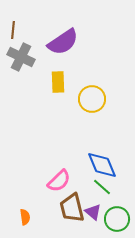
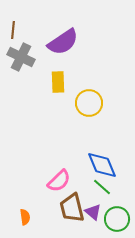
yellow circle: moved 3 px left, 4 px down
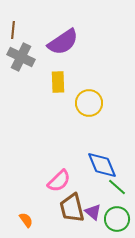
green line: moved 15 px right
orange semicircle: moved 1 px right, 3 px down; rotated 28 degrees counterclockwise
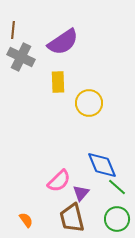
brown trapezoid: moved 10 px down
purple triangle: moved 12 px left, 19 px up; rotated 30 degrees clockwise
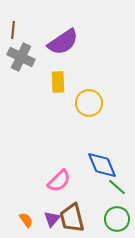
purple triangle: moved 29 px left, 26 px down
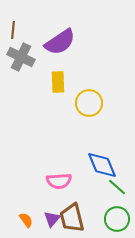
purple semicircle: moved 3 px left
pink semicircle: rotated 40 degrees clockwise
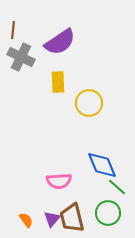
green circle: moved 9 px left, 6 px up
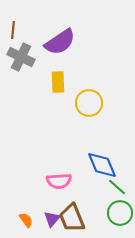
green circle: moved 12 px right
brown trapezoid: rotated 8 degrees counterclockwise
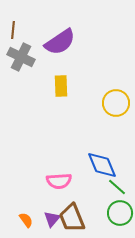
yellow rectangle: moved 3 px right, 4 px down
yellow circle: moved 27 px right
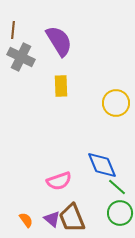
purple semicircle: moved 1 px left, 1 px up; rotated 88 degrees counterclockwise
pink semicircle: rotated 15 degrees counterclockwise
purple triangle: rotated 30 degrees counterclockwise
